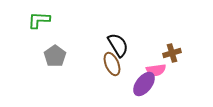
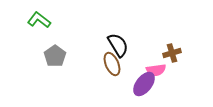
green L-shape: rotated 35 degrees clockwise
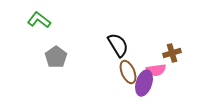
gray pentagon: moved 1 px right, 1 px down
brown ellipse: moved 16 px right, 8 px down
purple ellipse: moved 1 px up; rotated 20 degrees counterclockwise
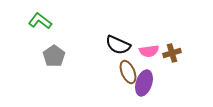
green L-shape: moved 1 px right, 1 px down
black semicircle: rotated 145 degrees clockwise
gray pentagon: moved 2 px left, 1 px up
pink semicircle: moved 7 px left, 19 px up
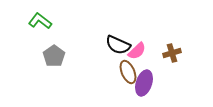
pink semicircle: moved 12 px left; rotated 36 degrees counterclockwise
